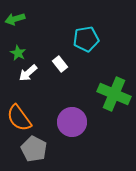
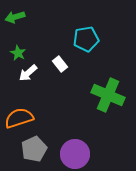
green arrow: moved 2 px up
green cross: moved 6 px left, 1 px down
orange semicircle: rotated 108 degrees clockwise
purple circle: moved 3 px right, 32 px down
gray pentagon: rotated 20 degrees clockwise
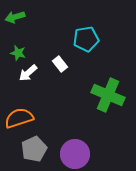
green star: rotated 14 degrees counterclockwise
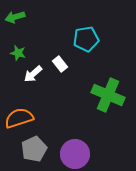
white arrow: moved 5 px right, 1 px down
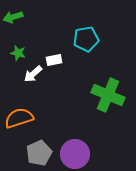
green arrow: moved 2 px left
white rectangle: moved 6 px left, 4 px up; rotated 63 degrees counterclockwise
gray pentagon: moved 5 px right, 4 px down
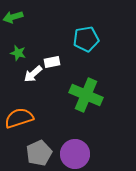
white rectangle: moved 2 px left, 2 px down
green cross: moved 22 px left
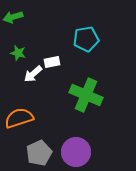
purple circle: moved 1 px right, 2 px up
